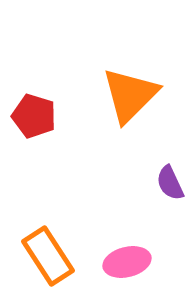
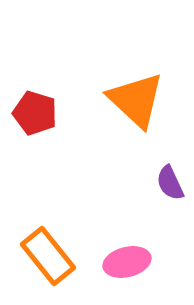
orange triangle: moved 6 px right, 5 px down; rotated 32 degrees counterclockwise
red pentagon: moved 1 px right, 3 px up
orange rectangle: rotated 6 degrees counterclockwise
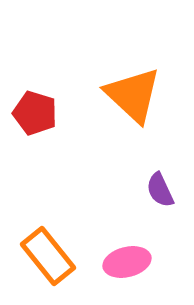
orange triangle: moved 3 px left, 5 px up
purple semicircle: moved 10 px left, 7 px down
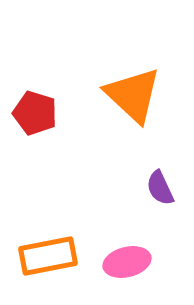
purple semicircle: moved 2 px up
orange rectangle: rotated 62 degrees counterclockwise
